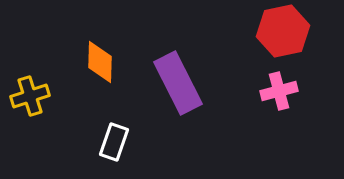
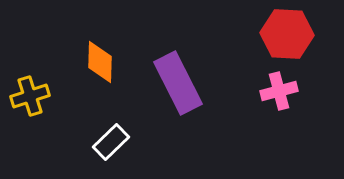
red hexagon: moved 4 px right, 3 px down; rotated 15 degrees clockwise
white rectangle: moved 3 px left; rotated 27 degrees clockwise
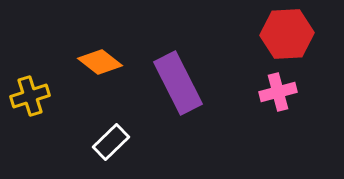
red hexagon: rotated 6 degrees counterclockwise
orange diamond: rotated 54 degrees counterclockwise
pink cross: moved 1 px left, 1 px down
